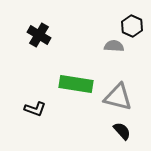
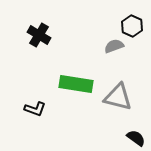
gray semicircle: rotated 24 degrees counterclockwise
black semicircle: moved 14 px right, 7 px down; rotated 12 degrees counterclockwise
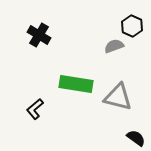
black L-shape: rotated 120 degrees clockwise
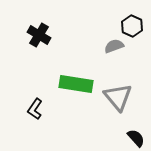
gray triangle: rotated 36 degrees clockwise
black L-shape: rotated 15 degrees counterclockwise
black semicircle: rotated 12 degrees clockwise
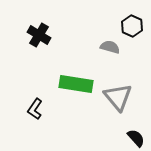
gray semicircle: moved 4 px left, 1 px down; rotated 36 degrees clockwise
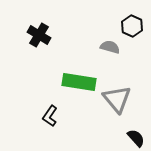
green rectangle: moved 3 px right, 2 px up
gray triangle: moved 1 px left, 2 px down
black L-shape: moved 15 px right, 7 px down
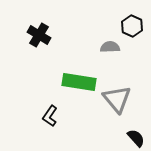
gray semicircle: rotated 18 degrees counterclockwise
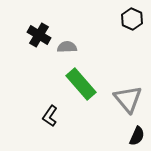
black hexagon: moved 7 px up
gray semicircle: moved 43 px left
green rectangle: moved 2 px right, 2 px down; rotated 40 degrees clockwise
gray triangle: moved 11 px right
black semicircle: moved 1 px right, 2 px up; rotated 66 degrees clockwise
